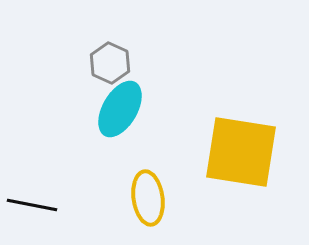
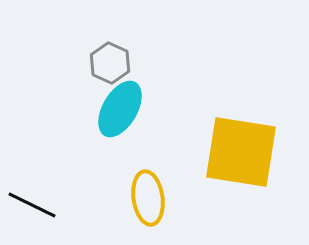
black line: rotated 15 degrees clockwise
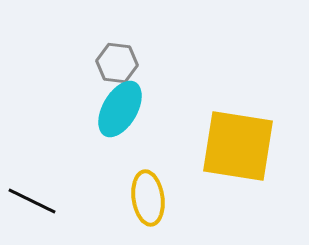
gray hexagon: moved 7 px right; rotated 18 degrees counterclockwise
yellow square: moved 3 px left, 6 px up
black line: moved 4 px up
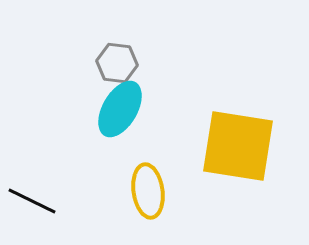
yellow ellipse: moved 7 px up
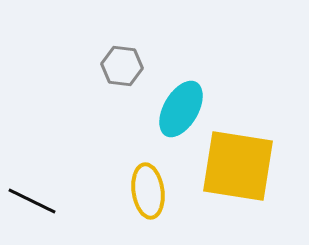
gray hexagon: moved 5 px right, 3 px down
cyan ellipse: moved 61 px right
yellow square: moved 20 px down
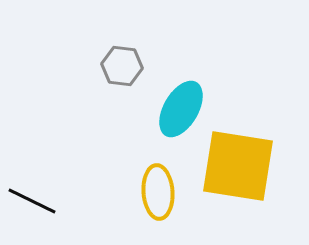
yellow ellipse: moved 10 px right, 1 px down; rotated 4 degrees clockwise
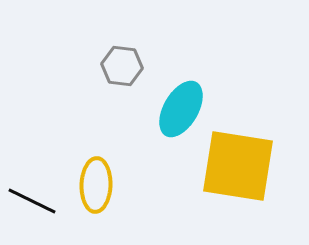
yellow ellipse: moved 62 px left, 7 px up; rotated 6 degrees clockwise
